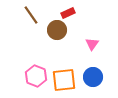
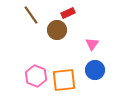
blue circle: moved 2 px right, 7 px up
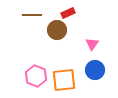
brown line: moved 1 px right; rotated 54 degrees counterclockwise
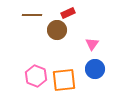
blue circle: moved 1 px up
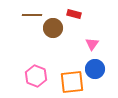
red rectangle: moved 6 px right, 1 px down; rotated 40 degrees clockwise
brown circle: moved 4 px left, 2 px up
orange square: moved 8 px right, 2 px down
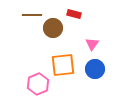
pink hexagon: moved 2 px right, 8 px down; rotated 15 degrees clockwise
orange square: moved 9 px left, 17 px up
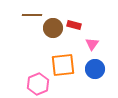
red rectangle: moved 11 px down
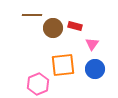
red rectangle: moved 1 px right, 1 px down
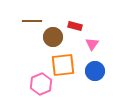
brown line: moved 6 px down
brown circle: moved 9 px down
blue circle: moved 2 px down
pink hexagon: moved 3 px right
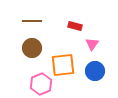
brown circle: moved 21 px left, 11 px down
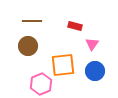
brown circle: moved 4 px left, 2 px up
